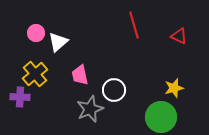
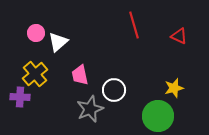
green circle: moved 3 px left, 1 px up
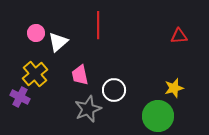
red line: moved 36 px left; rotated 16 degrees clockwise
red triangle: rotated 30 degrees counterclockwise
purple cross: rotated 24 degrees clockwise
gray star: moved 2 px left
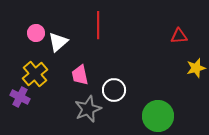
yellow star: moved 22 px right, 20 px up
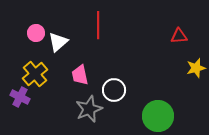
gray star: moved 1 px right
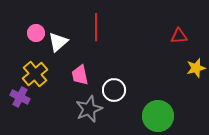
red line: moved 2 px left, 2 px down
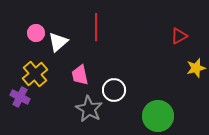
red triangle: rotated 24 degrees counterclockwise
gray star: rotated 20 degrees counterclockwise
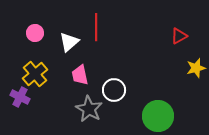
pink circle: moved 1 px left
white triangle: moved 11 px right
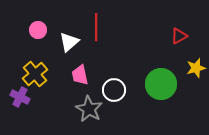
pink circle: moved 3 px right, 3 px up
green circle: moved 3 px right, 32 px up
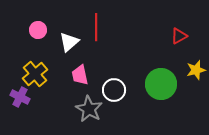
yellow star: moved 2 px down
